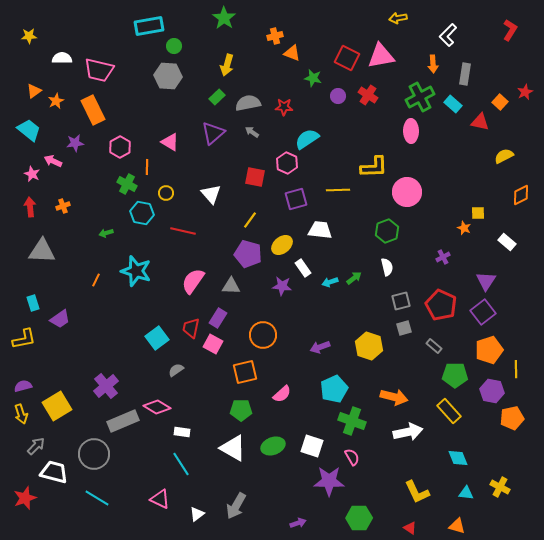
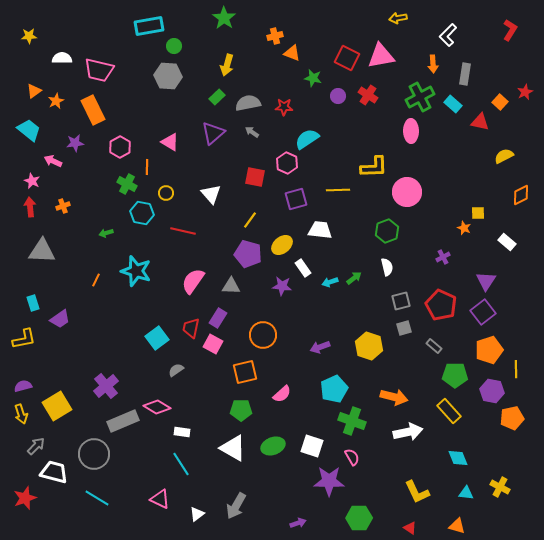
pink star at (32, 174): moved 7 px down
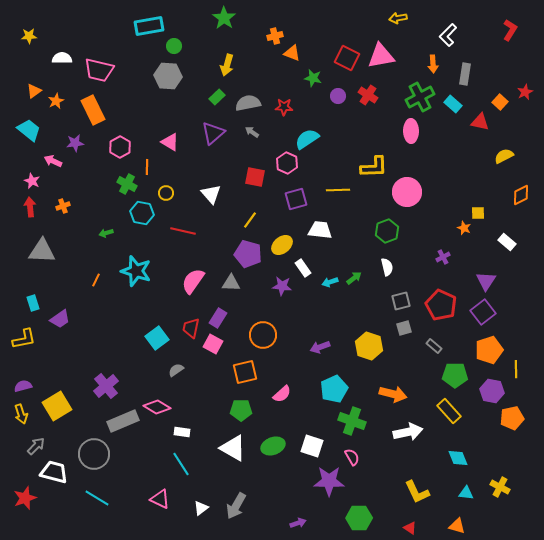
gray triangle at (231, 286): moved 3 px up
orange arrow at (394, 397): moved 1 px left, 3 px up
white triangle at (197, 514): moved 4 px right, 6 px up
